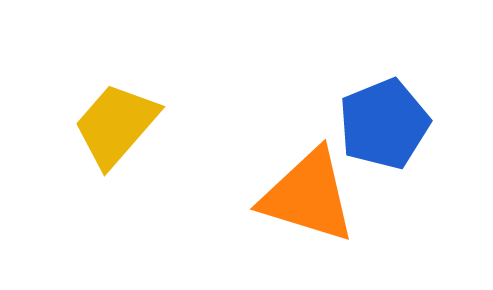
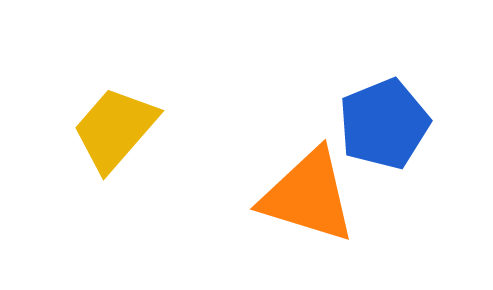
yellow trapezoid: moved 1 px left, 4 px down
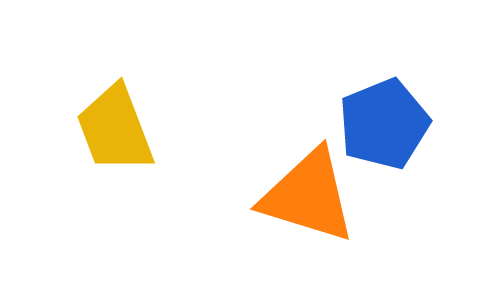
yellow trapezoid: rotated 62 degrees counterclockwise
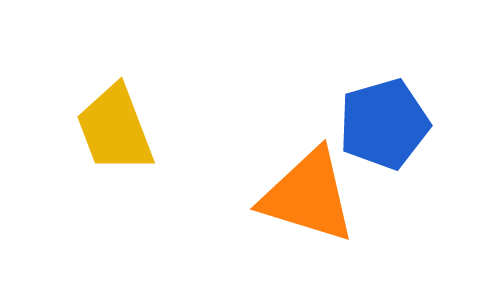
blue pentagon: rotated 6 degrees clockwise
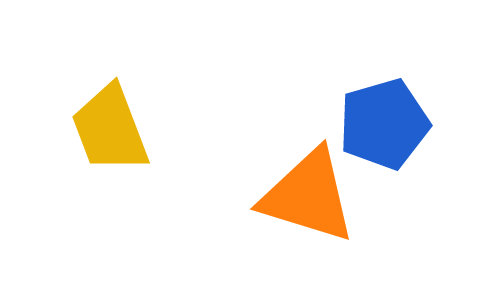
yellow trapezoid: moved 5 px left
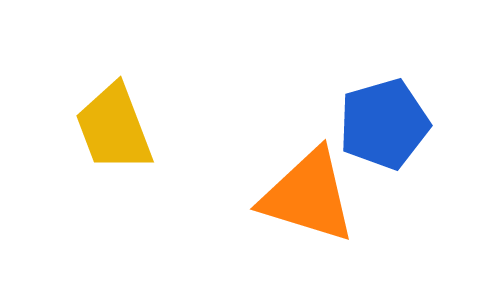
yellow trapezoid: moved 4 px right, 1 px up
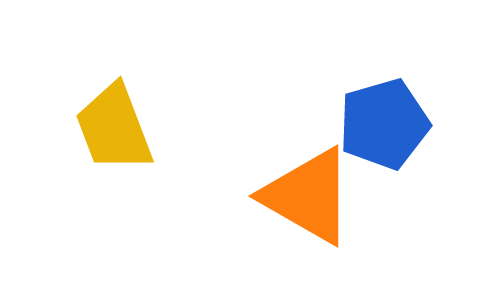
orange triangle: rotated 13 degrees clockwise
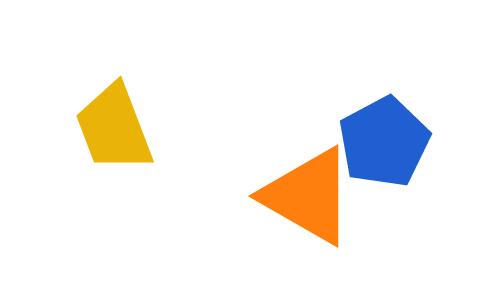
blue pentagon: moved 18 px down; rotated 12 degrees counterclockwise
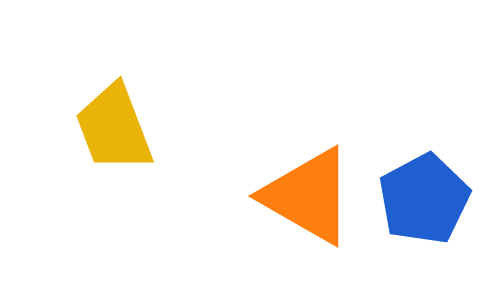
blue pentagon: moved 40 px right, 57 px down
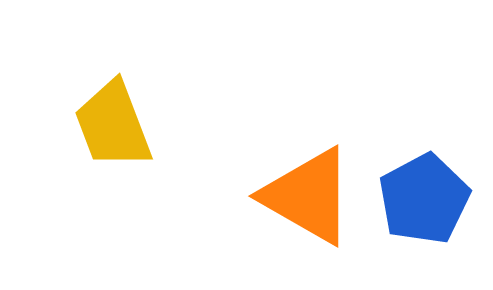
yellow trapezoid: moved 1 px left, 3 px up
